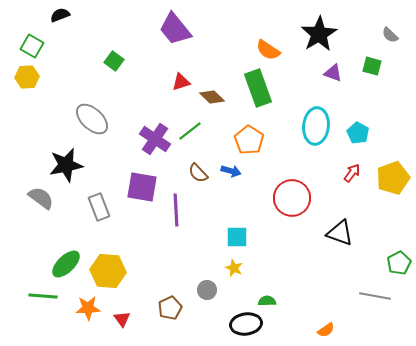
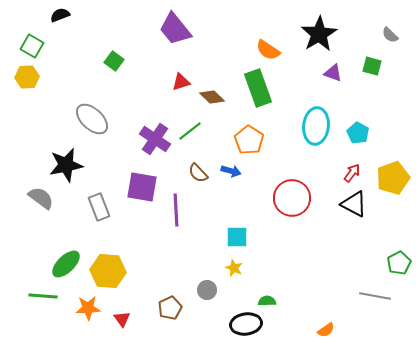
black triangle at (340, 233): moved 14 px right, 29 px up; rotated 8 degrees clockwise
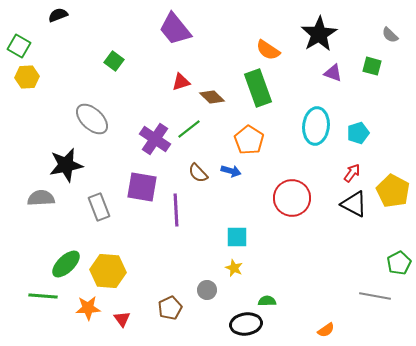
black semicircle at (60, 15): moved 2 px left
green square at (32, 46): moved 13 px left
green line at (190, 131): moved 1 px left, 2 px up
cyan pentagon at (358, 133): rotated 25 degrees clockwise
yellow pentagon at (393, 178): moved 13 px down; rotated 24 degrees counterclockwise
gray semicircle at (41, 198): rotated 40 degrees counterclockwise
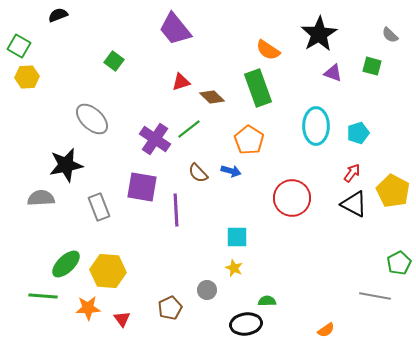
cyan ellipse at (316, 126): rotated 6 degrees counterclockwise
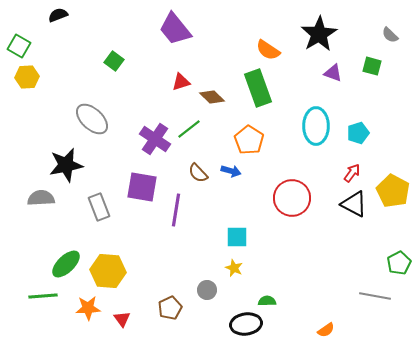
purple line at (176, 210): rotated 12 degrees clockwise
green line at (43, 296): rotated 8 degrees counterclockwise
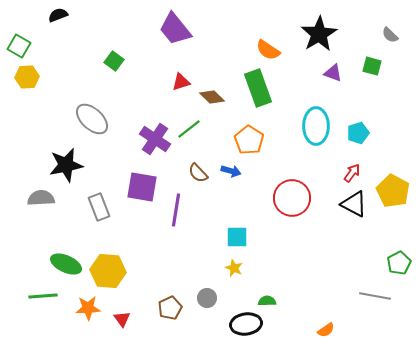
green ellipse at (66, 264): rotated 68 degrees clockwise
gray circle at (207, 290): moved 8 px down
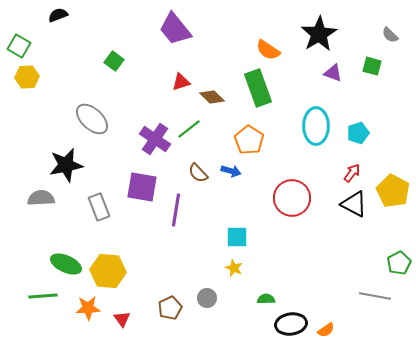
green semicircle at (267, 301): moved 1 px left, 2 px up
black ellipse at (246, 324): moved 45 px right
